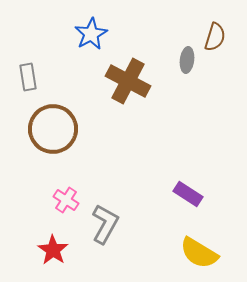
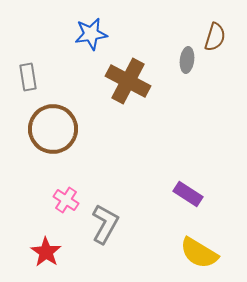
blue star: rotated 20 degrees clockwise
red star: moved 7 px left, 2 px down
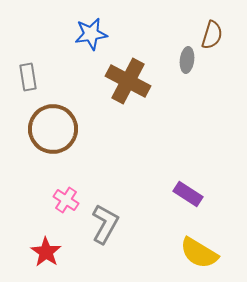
brown semicircle: moved 3 px left, 2 px up
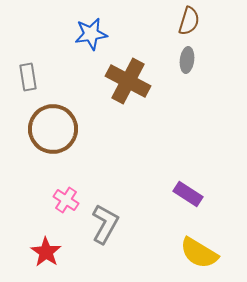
brown semicircle: moved 23 px left, 14 px up
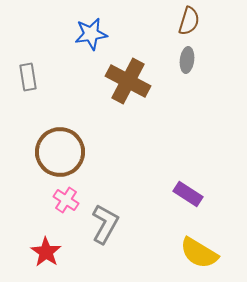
brown circle: moved 7 px right, 23 px down
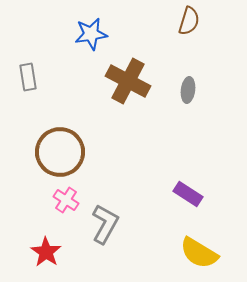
gray ellipse: moved 1 px right, 30 px down
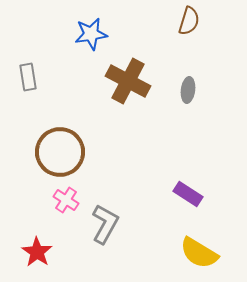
red star: moved 9 px left
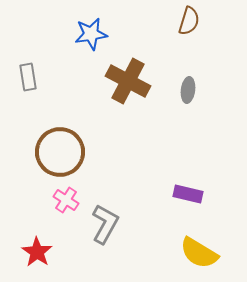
purple rectangle: rotated 20 degrees counterclockwise
